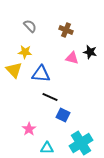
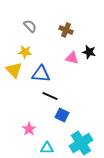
black star: moved 1 px left
black line: moved 1 px up
blue square: moved 1 px left
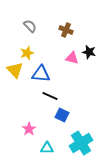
yellow star: moved 2 px right, 1 px down; rotated 24 degrees counterclockwise
yellow triangle: moved 1 px right
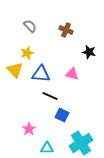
pink triangle: moved 16 px down
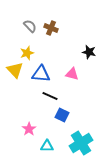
brown cross: moved 15 px left, 2 px up
cyan triangle: moved 2 px up
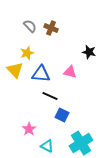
pink triangle: moved 2 px left, 2 px up
cyan triangle: rotated 24 degrees clockwise
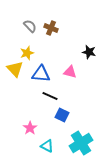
yellow triangle: moved 1 px up
pink star: moved 1 px right, 1 px up
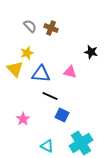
black star: moved 2 px right
pink star: moved 7 px left, 9 px up
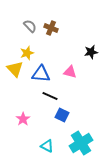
black star: rotated 24 degrees counterclockwise
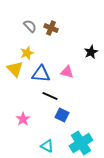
black star: rotated 16 degrees counterclockwise
pink triangle: moved 3 px left
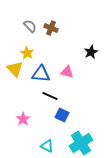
yellow star: rotated 24 degrees counterclockwise
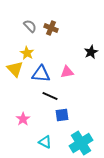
pink triangle: rotated 24 degrees counterclockwise
blue square: rotated 32 degrees counterclockwise
cyan triangle: moved 2 px left, 4 px up
